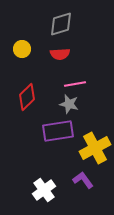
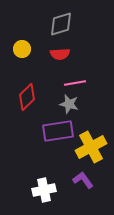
pink line: moved 1 px up
yellow cross: moved 4 px left, 1 px up
white cross: rotated 25 degrees clockwise
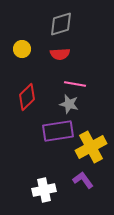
pink line: moved 1 px down; rotated 20 degrees clockwise
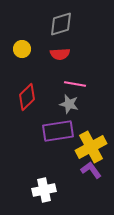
purple L-shape: moved 8 px right, 10 px up
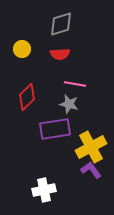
purple rectangle: moved 3 px left, 2 px up
